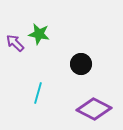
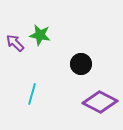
green star: moved 1 px right, 1 px down
cyan line: moved 6 px left, 1 px down
purple diamond: moved 6 px right, 7 px up
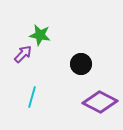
purple arrow: moved 8 px right, 11 px down; rotated 90 degrees clockwise
cyan line: moved 3 px down
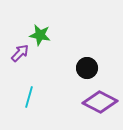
purple arrow: moved 3 px left, 1 px up
black circle: moved 6 px right, 4 px down
cyan line: moved 3 px left
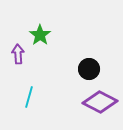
green star: rotated 25 degrees clockwise
purple arrow: moved 2 px left, 1 px down; rotated 48 degrees counterclockwise
black circle: moved 2 px right, 1 px down
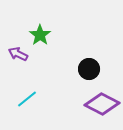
purple arrow: rotated 60 degrees counterclockwise
cyan line: moved 2 px left, 2 px down; rotated 35 degrees clockwise
purple diamond: moved 2 px right, 2 px down
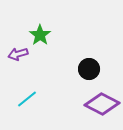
purple arrow: rotated 42 degrees counterclockwise
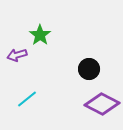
purple arrow: moved 1 px left, 1 px down
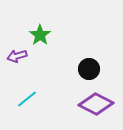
purple arrow: moved 1 px down
purple diamond: moved 6 px left
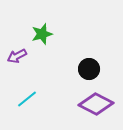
green star: moved 2 px right, 1 px up; rotated 20 degrees clockwise
purple arrow: rotated 12 degrees counterclockwise
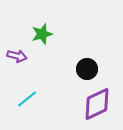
purple arrow: rotated 138 degrees counterclockwise
black circle: moved 2 px left
purple diamond: moved 1 px right; rotated 52 degrees counterclockwise
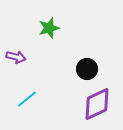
green star: moved 7 px right, 6 px up
purple arrow: moved 1 px left, 1 px down
